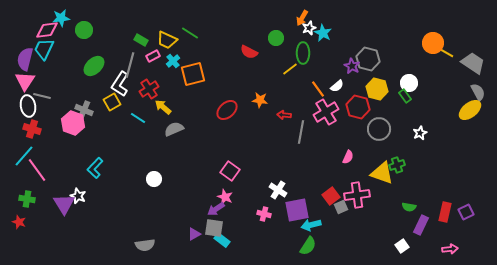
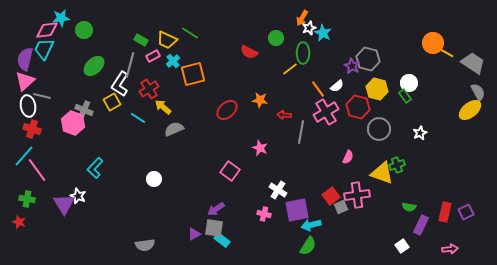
pink triangle at (25, 81): rotated 15 degrees clockwise
pink star at (225, 197): moved 35 px right, 49 px up
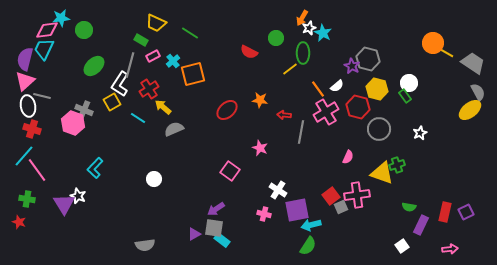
yellow trapezoid at (167, 40): moved 11 px left, 17 px up
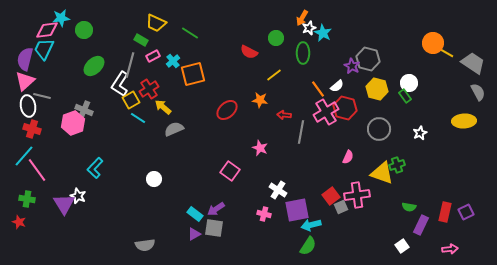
yellow line at (290, 69): moved 16 px left, 6 px down
yellow square at (112, 102): moved 19 px right, 2 px up
red hexagon at (358, 107): moved 13 px left, 1 px down
yellow ellipse at (470, 110): moved 6 px left, 11 px down; rotated 35 degrees clockwise
pink hexagon at (73, 123): rotated 20 degrees clockwise
cyan rectangle at (222, 240): moved 27 px left, 26 px up
